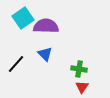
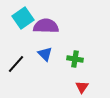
green cross: moved 4 px left, 10 px up
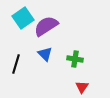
purple semicircle: rotated 35 degrees counterclockwise
black line: rotated 24 degrees counterclockwise
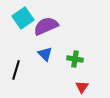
purple semicircle: rotated 10 degrees clockwise
black line: moved 6 px down
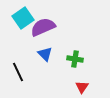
purple semicircle: moved 3 px left, 1 px down
black line: moved 2 px right, 2 px down; rotated 42 degrees counterclockwise
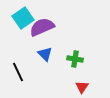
purple semicircle: moved 1 px left
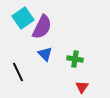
purple semicircle: rotated 140 degrees clockwise
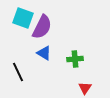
cyan square: rotated 35 degrees counterclockwise
blue triangle: moved 1 px left, 1 px up; rotated 14 degrees counterclockwise
green cross: rotated 14 degrees counterclockwise
red triangle: moved 3 px right, 1 px down
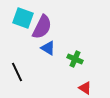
blue triangle: moved 4 px right, 5 px up
green cross: rotated 28 degrees clockwise
black line: moved 1 px left
red triangle: rotated 32 degrees counterclockwise
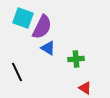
green cross: moved 1 px right; rotated 28 degrees counterclockwise
